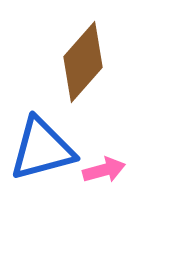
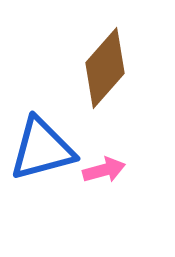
brown diamond: moved 22 px right, 6 px down
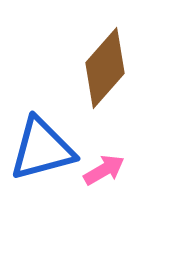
pink arrow: rotated 15 degrees counterclockwise
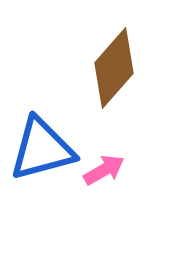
brown diamond: moved 9 px right
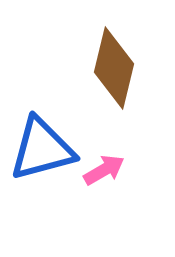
brown diamond: rotated 28 degrees counterclockwise
